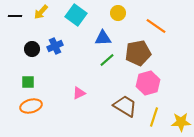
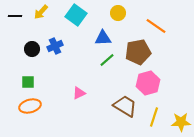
brown pentagon: moved 1 px up
orange ellipse: moved 1 px left
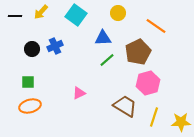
brown pentagon: rotated 15 degrees counterclockwise
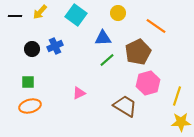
yellow arrow: moved 1 px left
yellow line: moved 23 px right, 21 px up
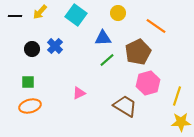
blue cross: rotated 21 degrees counterclockwise
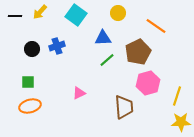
blue cross: moved 2 px right; rotated 28 degrees clockwise
brown trapezoid: moved 1 px left, 1 px down; rotated 55 degrees clockwise
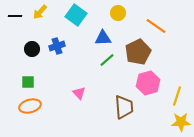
pink triangle: rotated 48 degrees counterclockwise
